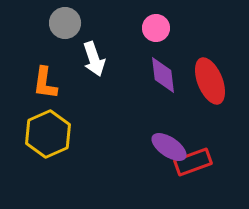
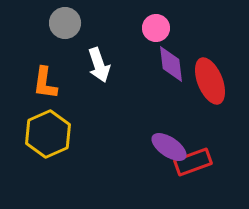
white arrow: moved 5 px right, 6 px down
purple diamond: moved 8 px right, 11 px up
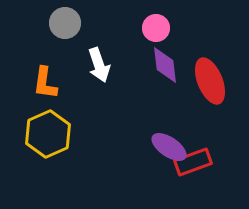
purple diamond: moved 6 px left, 1 px down
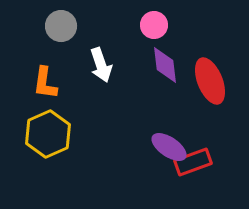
gray circle: moved 4 px left, 3 px down
pink circle: moved 2 px left, 3 px up
white arrow: moved 2 px right
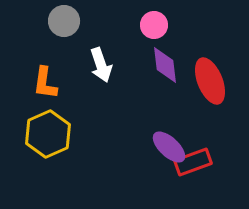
gray circle: moved 3 px right, 5 px up
purple ellipse: rotated 9 degrees clockwise
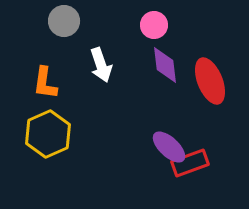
red rectangle: moved 3 px left, 1 px down
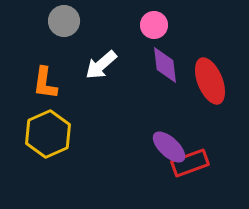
white arrow: rotated 68 degrees clockwise
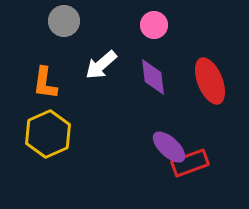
purple diamond: moved 12 px left, 12 px down
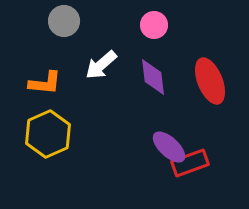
orange L-shape: rotated 92 degrees counterclockwise
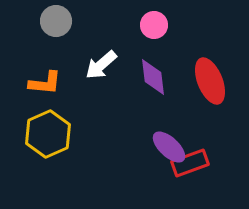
gray circle: moved 8 px left
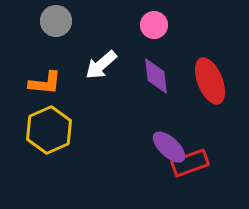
purple diamond: moved 3 px right, 1 px up
yellow hexagon: moved 1 px right, 4 px up
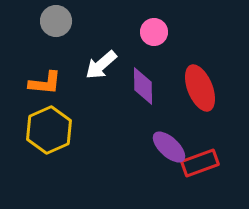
pink circle: moved 7 px down
purple diamond: moved 13 px left, 10 px down; rotated 6 degrees clockwise
red ellipse: moved 10 px left, 7 px down
red rectangle: moved 10 px right
